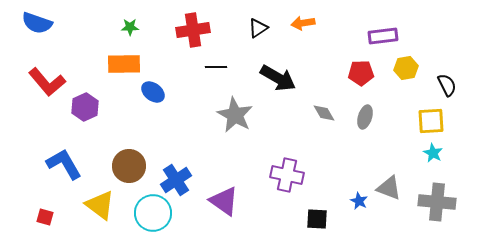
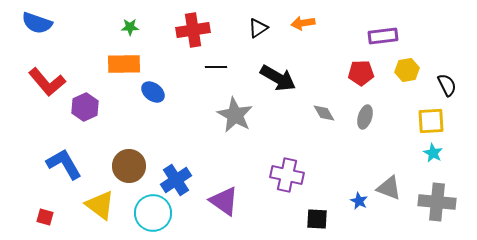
yellow hexagon: moved 1 px right, 2 px down
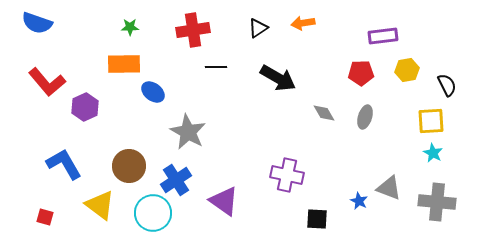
gray star: moved 47 px left, 17 px down
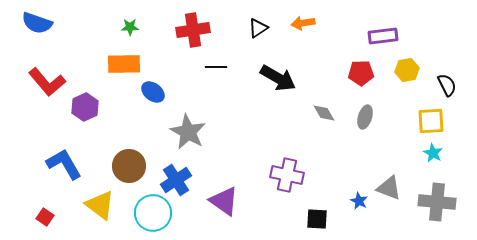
red square: rotated 18 degrees clockwise
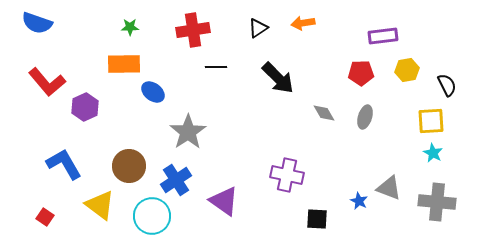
black arrow: rotated 15 degrees clockwise
gray star: rotated 9 degrees clockwise
cyan circle: moved 1 px left, 3 px down
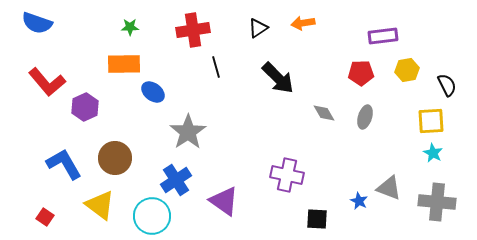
black line: rotated 75 degrees clockwise
brown circle: moved 14 px left, 8 px up
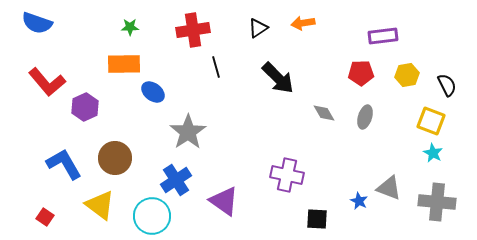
yellow hexagon: moved 5 px down
yellow square: rotated 24 degrees clockwise
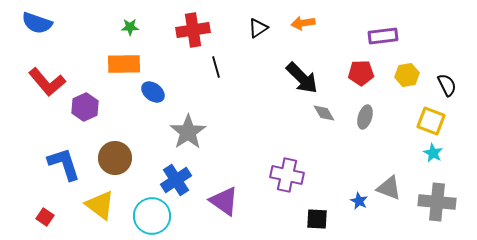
black arrow: moved 24 px right
blue L-shape: rotated 12 degrees clockwise
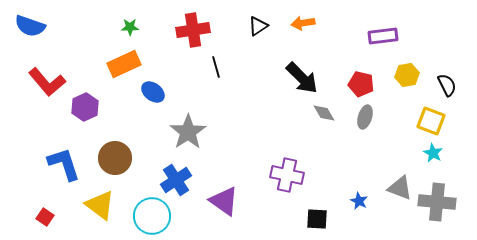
blue semicircle: moved 7 px left, 3 px down
black triangle: moved 2 px up
orange rectangle: rotated 24 degrees counterclockwise
red pentagon: moved 11 px down; rotated 15 degrees clockwise
gray triangle: moved 11 px right
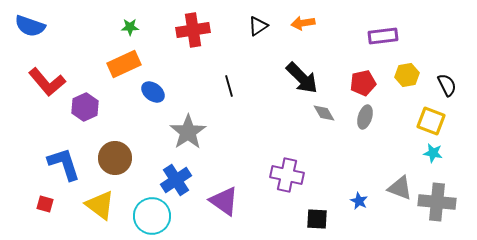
black line: moved 13 px right, 19 px down
red pentagon: moved 2 px right, 1 px up; rotated 25 degrees counterclockwise
cyan star: rotated 18 degrees counterclockwise
red square: moved 13 px up; rotated 18 degrees counterclockwise
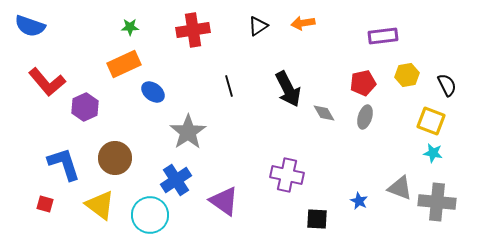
black arrow: moved 14 px left, 11 px down; rotated 18 degrees clockwise
cyan circle: moved 2 px left, 1 px up
